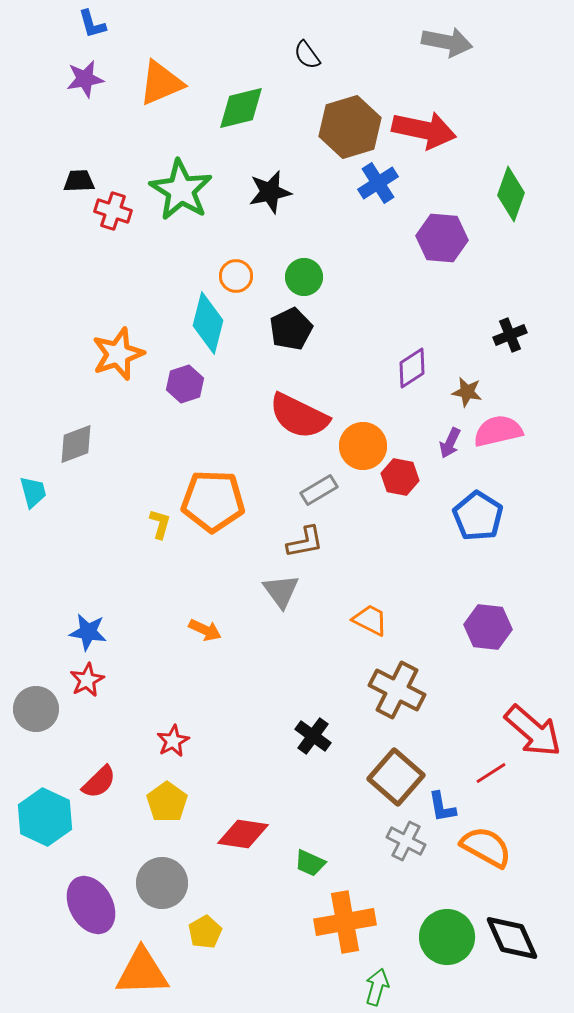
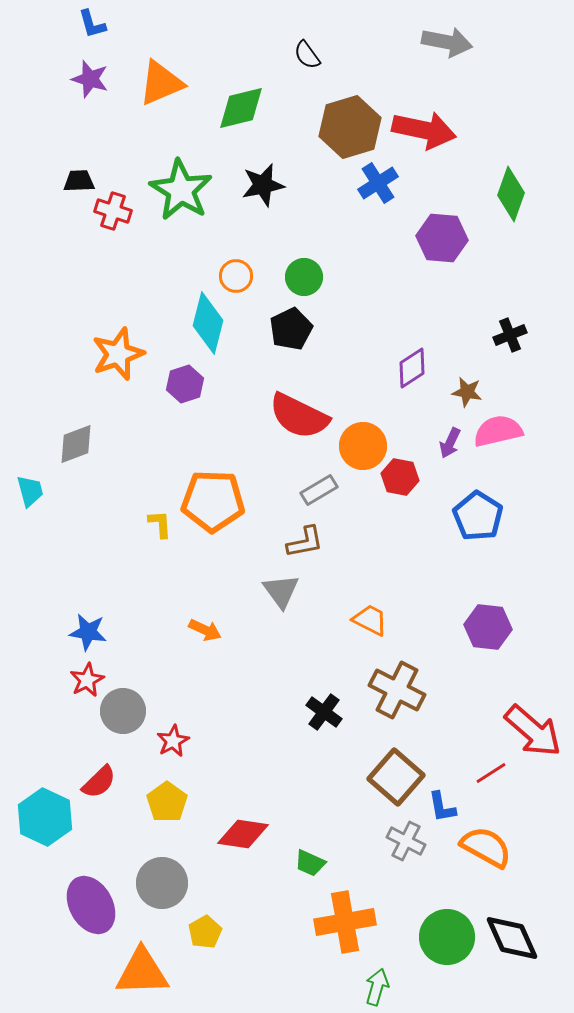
purple star at (85, 79): moved 5 px right; rotated 27 degrees clockwise
black star at (270, 192): moved 7 px left, 7 px up
cyan trapezoid at (33, 492): moved 3 px left, 1 px up
yellow L-shape at (160, 524): rotated 20 degrees counterclockwise
gray circle at (36, 709): moved 87 px right, 2 px down
black cross at (313, 736): moved 11 px right, 24 px up
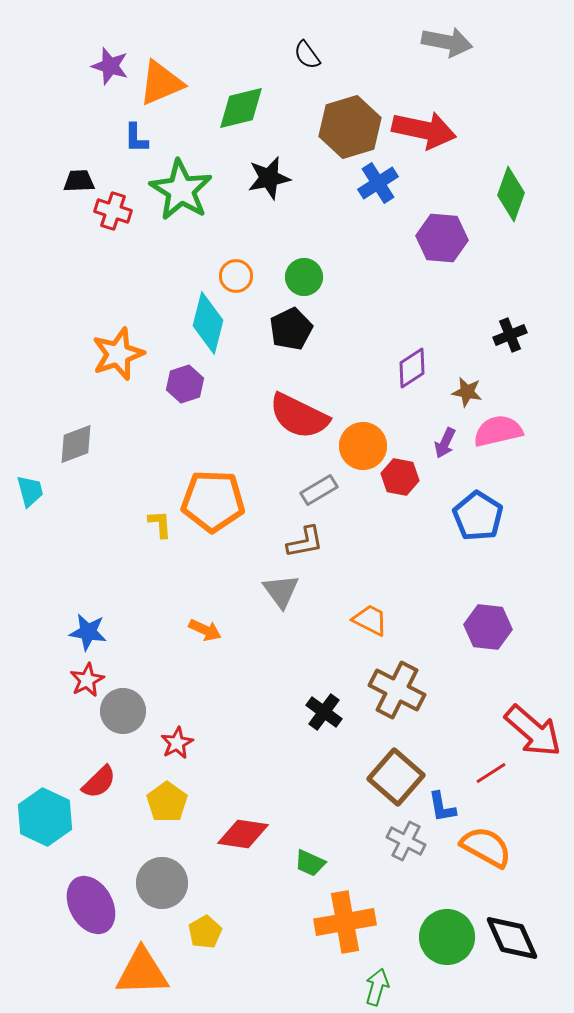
blue L-shape at (92, 24): moved 44 px right, 114 px down; rotated 16 degrees clockwise
purple star at (90, 79): moved 20 px right, 13 px up
black star at (263, 185): moved 6 px right, 7 px up
purple arrow at (450, 443): moved 5 px left
red star at (173, 741): moved 4 px right, 2 px down
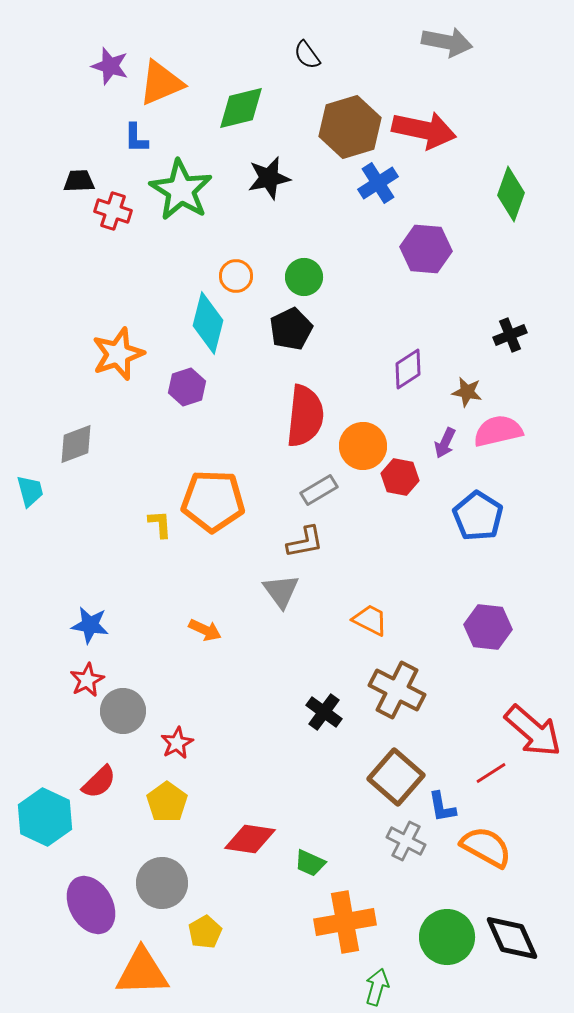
purple hexagon at (442, 238): moved 16 px left, 11 px down
purple diamond at (412, 368): moved 4 px left, 1 px down
purple hexagon at (185, 384): moved 2 px right, 3 px down
red semicircle at (299, 416): moved 6 px right; rotated 110 degrees counterclockwise
blue star at (88, 632): moved 2 px right, 7 px up
red diamond at (243, 834): moved 7 px right, 5 px down
